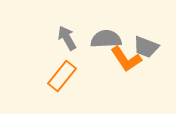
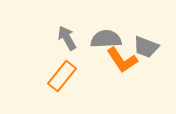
orange L-shape: moved 4 px left, 1 px down
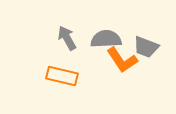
orange rectangle: rotated 64 degrees clockwise
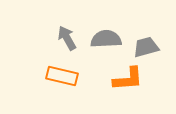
gray trapezoid: rotated 144 degrees clockwise
orange L-shape: moved 6 px right, 19 px down; rotated 60 degrees counterclockwise
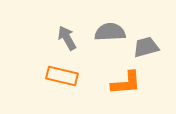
gray semicircle: moved 4 px right, 7 px up
orange L-shape: moved 2 px left, 4 px down
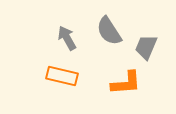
gray semicircle: moved 1 px left, 1 px up; rotated 120 degrees counterclockwise
gray trapezoid: rotated 52 degrees counterclockwise
